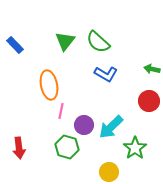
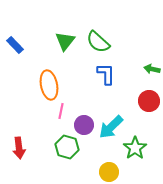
blue L-shape: rotated 120 degrees counterclockwise
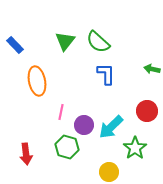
orange ellipse: moved 12 px left, 4 px up
red circle: moved 2 px left, 10 px down
pink line: moved 1 px down
red arrow: moved 7 px right, 6 px down
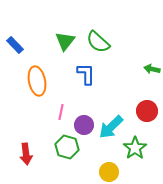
blue L-shape: moved 20 px left
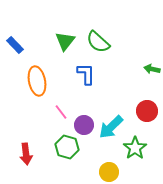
pink line: rotated 49 degrees counterclockwise
